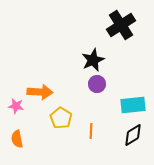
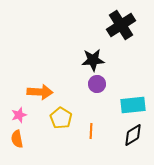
black star: rotated 20 degrees clockwise
pink star: moved 3 px right, 9 px down; rotated 28 degrees counterclockwise
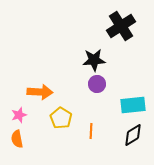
black cross: moved 1 px down
black star: moved 1 px right
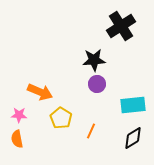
orange arrow: rotated 20 degrees clockwise
pink star: rotated 21 degrees clockwise
orange line: rotated 21 degrees clockwise
black diamond: moved 3 px down
